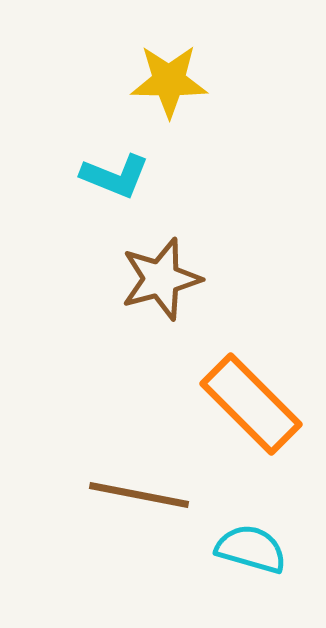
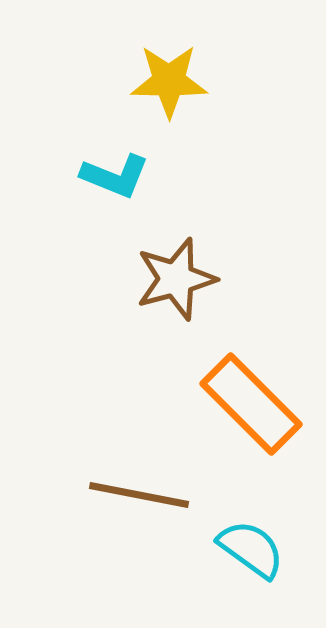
brown star: moved 15 px right
cyan semicircle: rotated 20 degrees clockwise
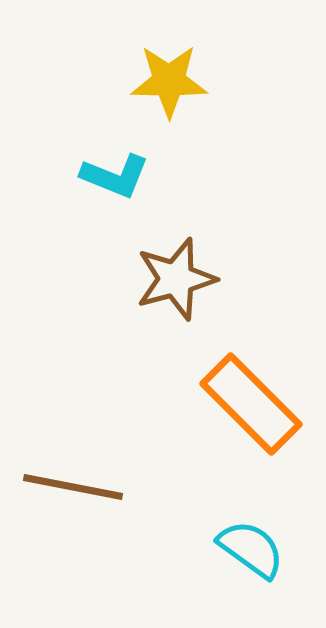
brown line: moved 66 px left, 8 px up
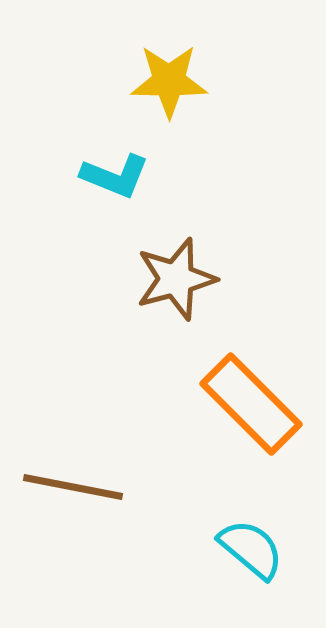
cyan semicircle: rotated 4 degrees clockwise
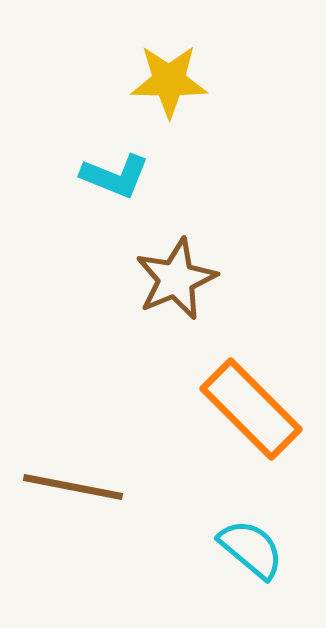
brown star: rotated 8 degrees counterclockwise
orange rectangle: moved 5 px down
